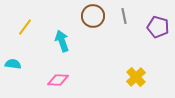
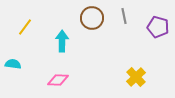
brown circle: moved 1 px left, 2 px down
cyan arrow: rotated 20 degrees clockwise
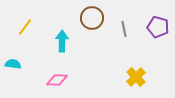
gray line: moved 13 px down
pink diamond: moved 1 px left
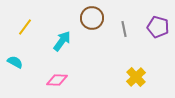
cyan arrow: rotated 35 degrees clockwise
cyan semicircle: moved 2 px right, 2 px up; rotated 21 degrees clockwise
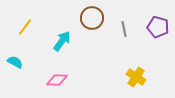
yellow cross: rotated 12 degrees counterclockwise
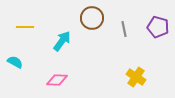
yellow line: rotated 54 degrees clockwise
